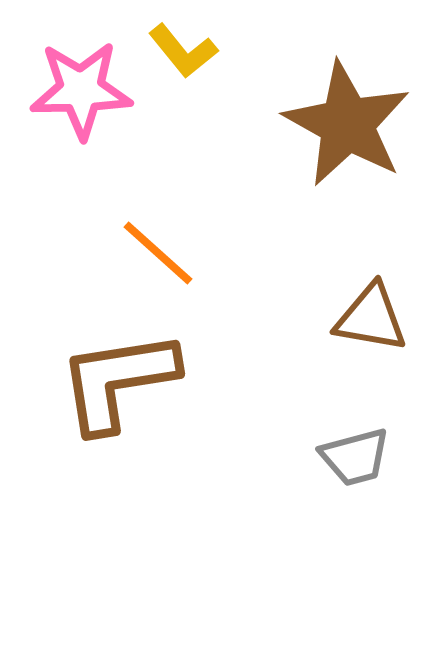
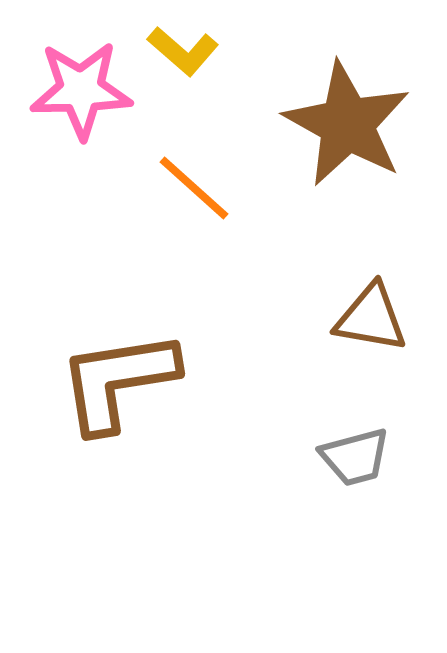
yellow L-shape: rotated 10 degrees counterclockwise
orange line: moved 36 px right, 65 px up
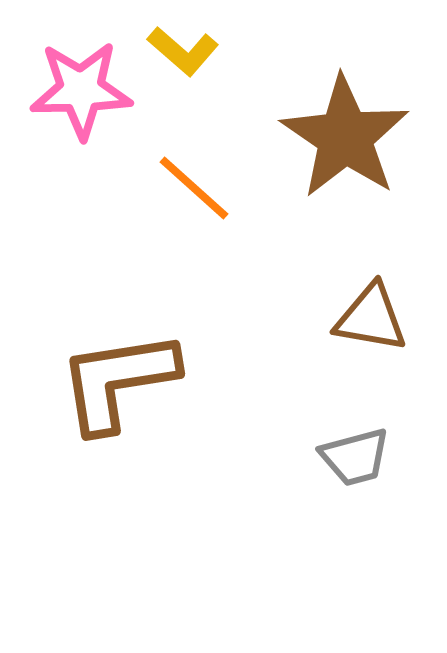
brown star: moved 2 px left, 13 px down; rotated 5 degrees clockwise
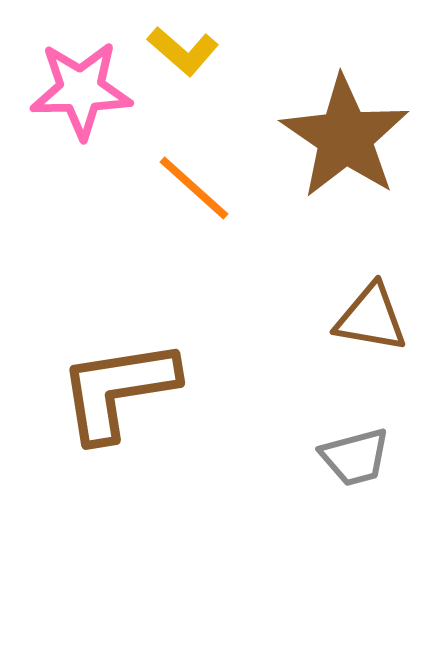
brown L-shape: moved 9 px down
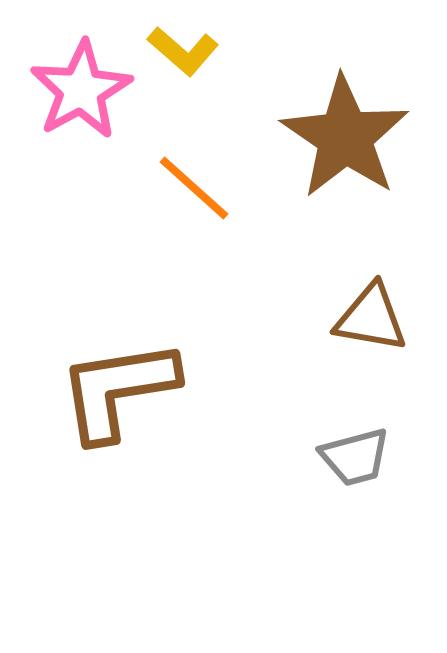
pink star: rotated 28 degrees counterclockwise
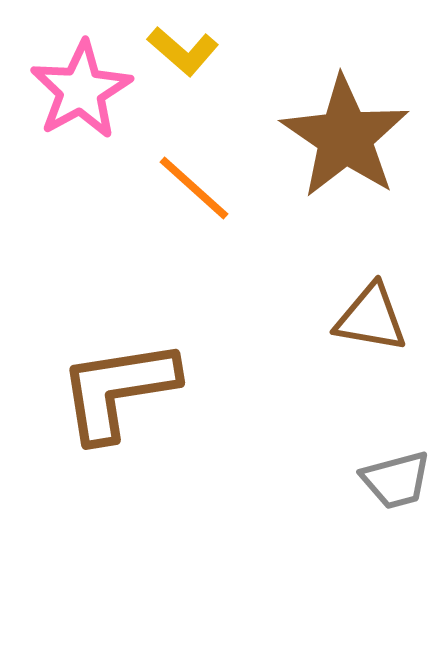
gray trapezoid: moved 41 px right, 23 px down
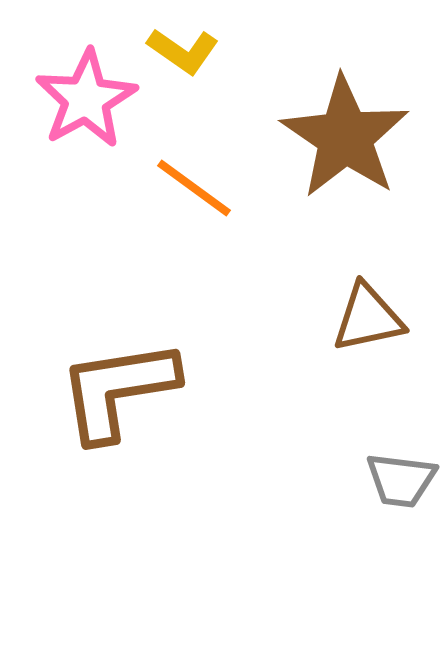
yellow L-shape: rotated 6 degrees counterclockwise
pink star: moved 5 px right, 9 px down
orange line: rotated 6 degrees counterclockwise
brown triangle: moved 3 px left; rotated 22 degrees counterclockwise
gray trapezoid: moved 5 px right; rotated 22 degrees clockwise
